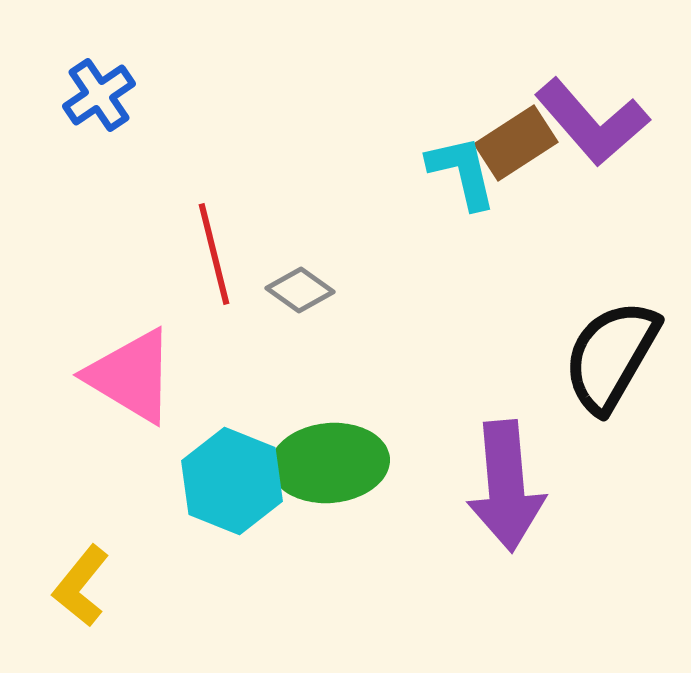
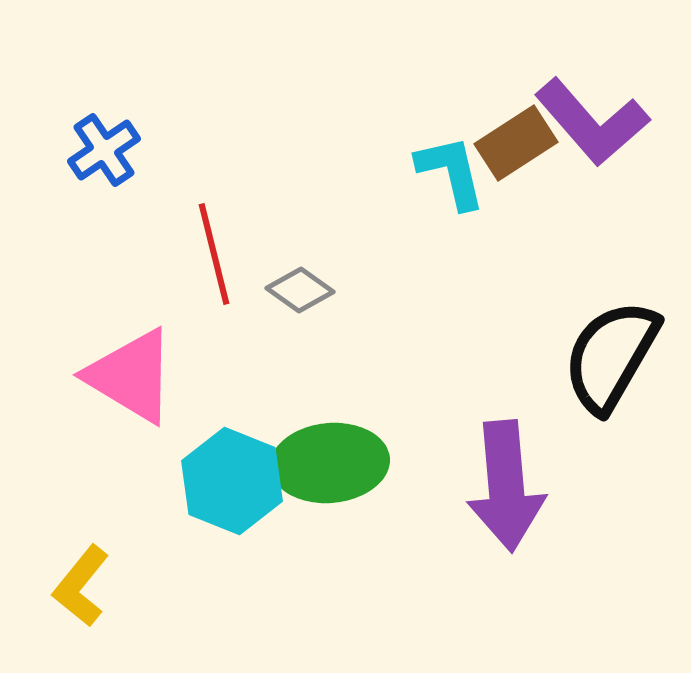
blue cross: moved 5 px right, 55 px down
cyan L-shape: moved 11 px left
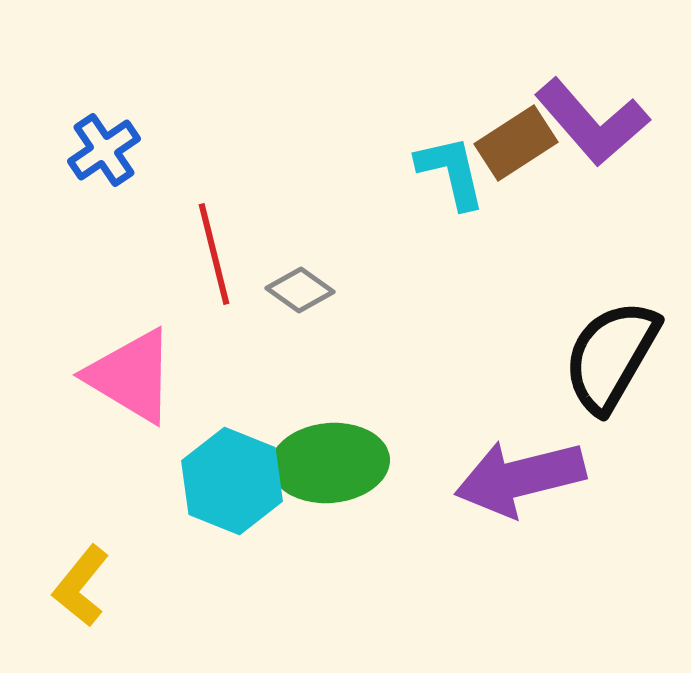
purple arrow: moved 14 px right, 8 px up; rotated 81 degrees clockwise
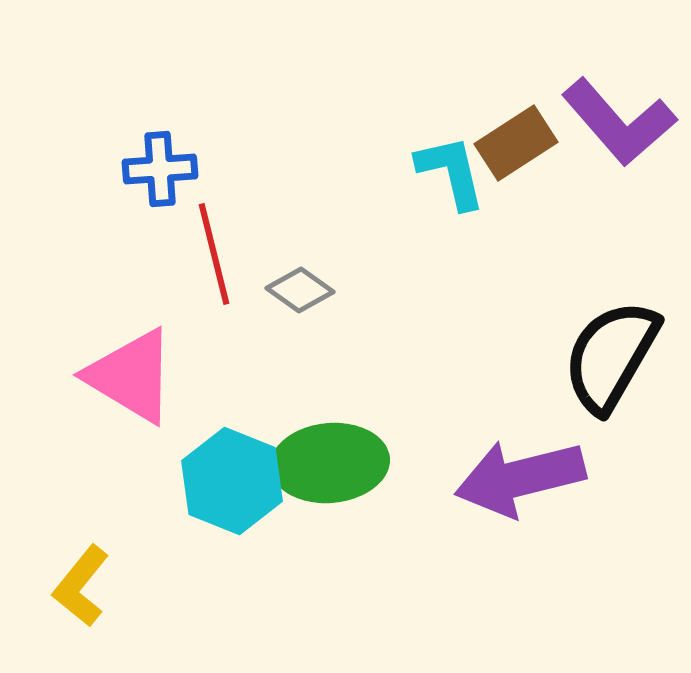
purple L-shape: moved 27 px right
blue cross: moved 56 px right, 19 px down; rotated 30 degrees clockwise
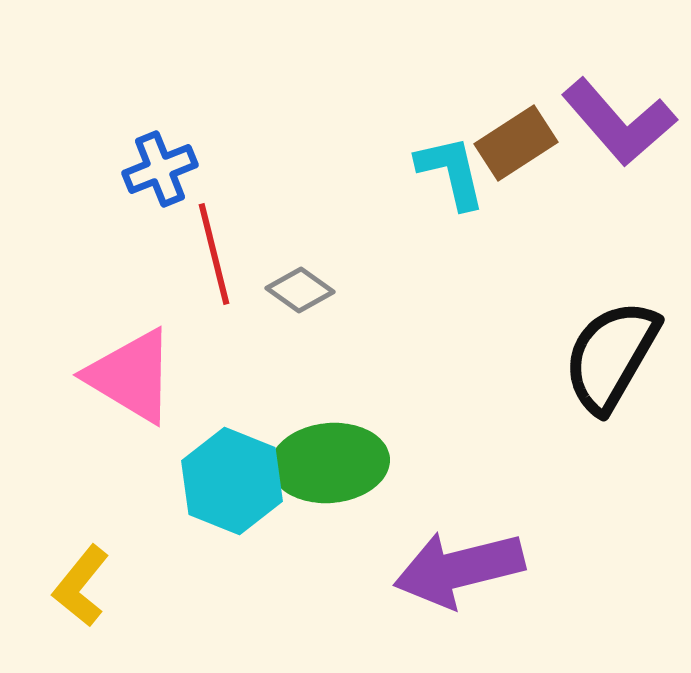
blue cross: rotated 18 degrees counterclockwise
purple arrow: moved 61 px left, 91 px down
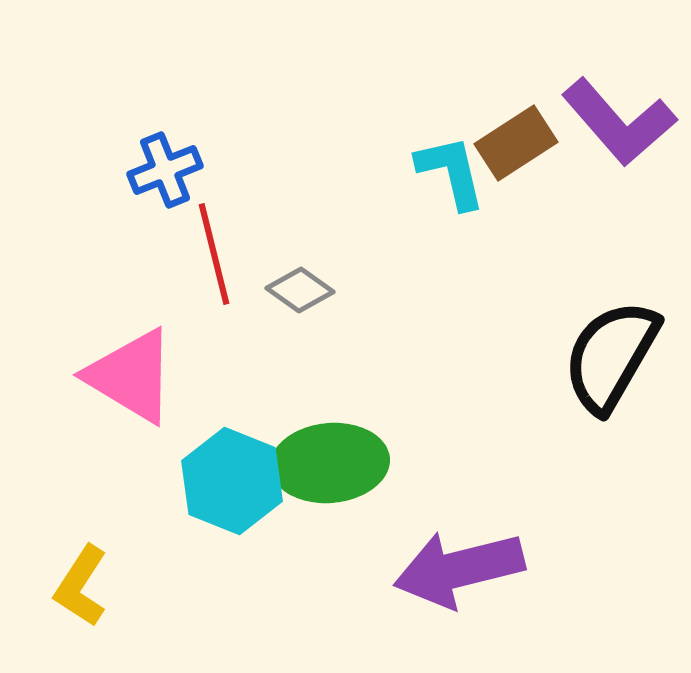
blue cross: moved 5 px right, 1 px down
yellow L-shape: rotated 6 degrees counterclockwise
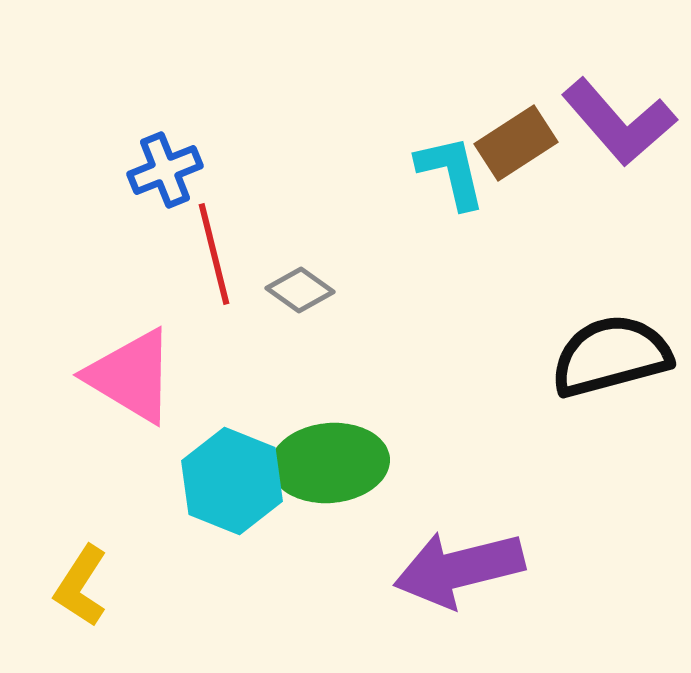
black semicircle: rotated 45 degrees clockwise
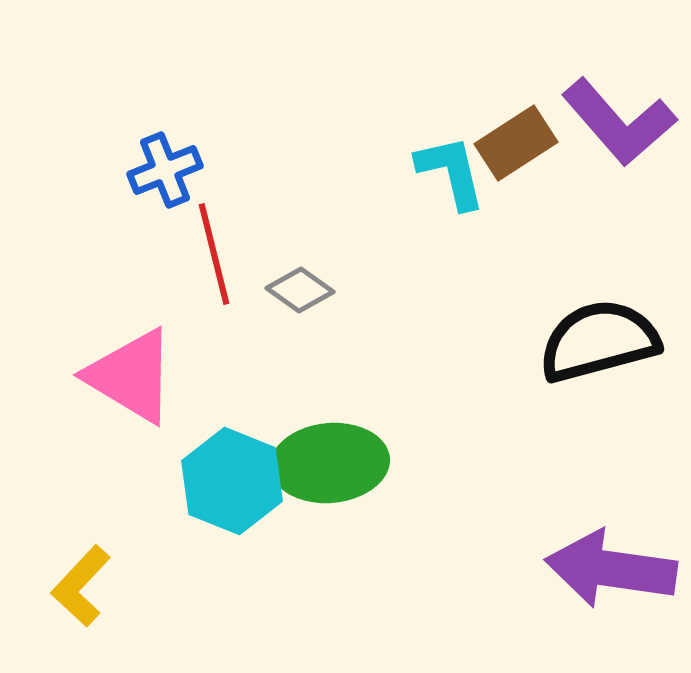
black semicircle: moved 12 px left, 15 px up
purple arrow: moved 152 px right; rotated 22 degrees clockwise
yellow L-shape: rotated 10 degrees clockwise
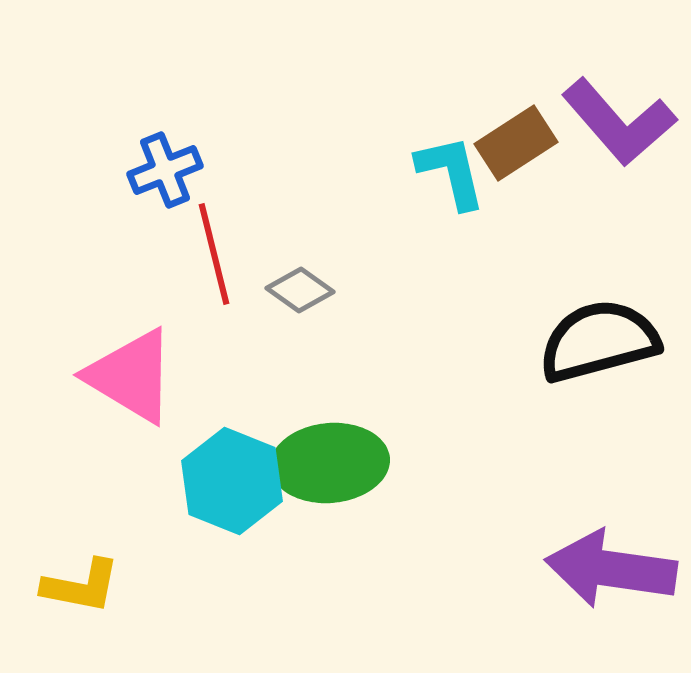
yellow L-shape: rotated 122 degrees counterclockwise
